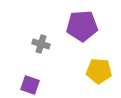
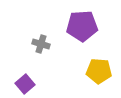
purple square: moved 5 px left, 1 px up; rotated 30 degrees clockwise
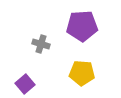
yellow pentagon: moved 17 px left, 2 px down
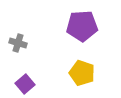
gray cross: moved 23 px left, 1 px up
yellow pentagon: rotated 15 degrees clockwise
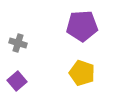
purple square: moved 8 px left, 3 px up
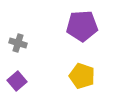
yellow pentagon: moved 3 px down
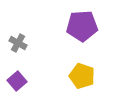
gray cross: rotated 12 degrees clockwise
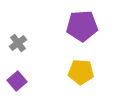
gray cross: rotated 24 degrees clockwise
yellow pentagon: moved 1 px left, 4 px up; rotated 15 degrees counterclockwise
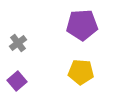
purple pentagon: moved 1 px up
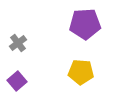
purple pentagon: moved 3 px right, 1 px up
